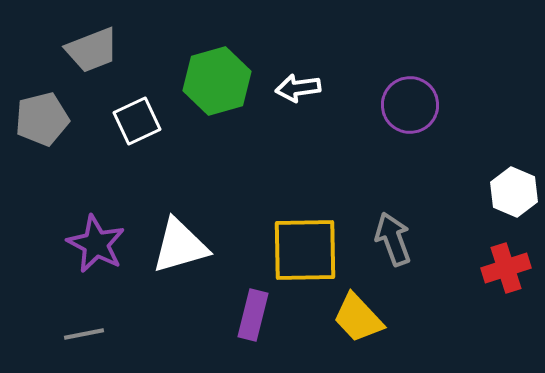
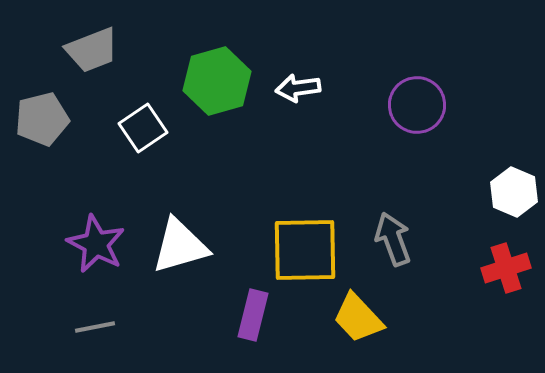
purple circle: moved 7 px right
white square: moved 6 px right, 7 px down; rotated 9 degrees counterclockwise
gray line: moved 11 px right, 7 px up
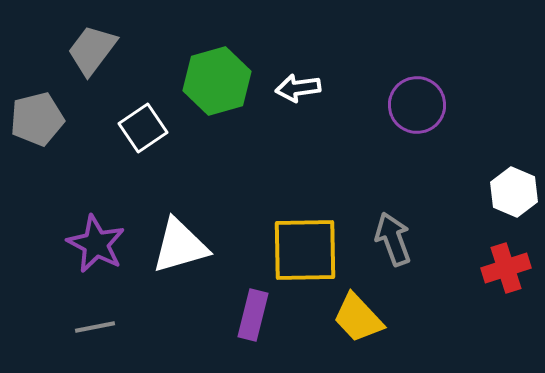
gray trapezoid: rotated 148 degrees clockwise
gray pentagon: moved 5 px left
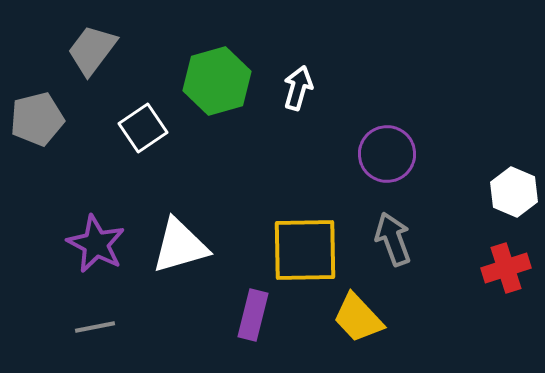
white arrow: rotated 114 degrees clockwise
purple circle: moved 30 px left, 49 px down
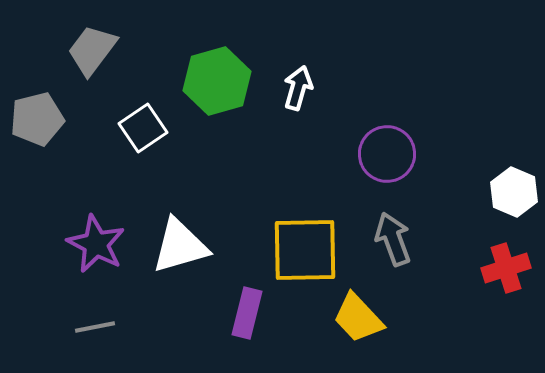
purple rectangle: moved 6 px left, 2 px up
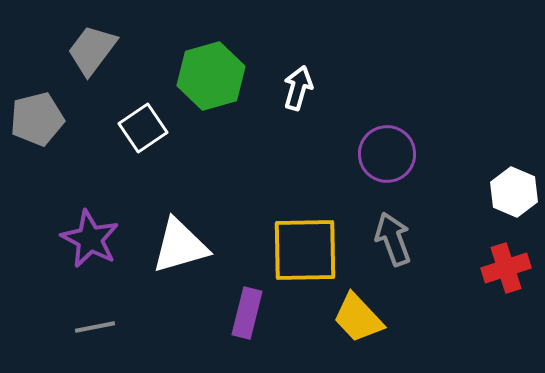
green hexagon: moved 6 px left, 5 px up
purple star: moved 6 px left, 5 px up
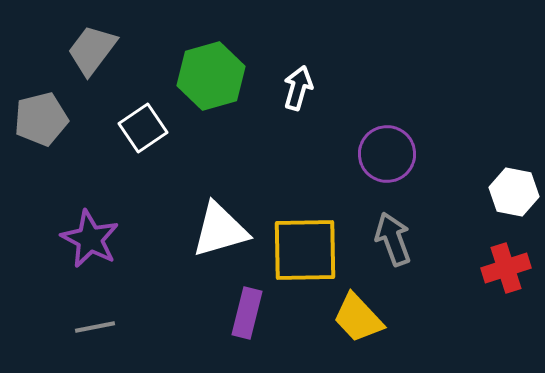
gray pentagon: moved 4 px right
white hexagon: rotated 12 degrees counterclockwise
white triangle: moved 40 px right, 16 px up
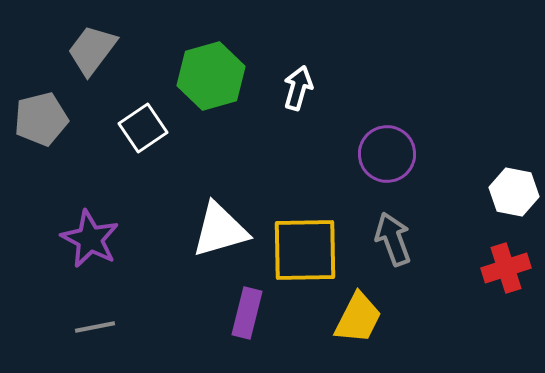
yellow trapezoid: rotated 110 degrees counterclockwise
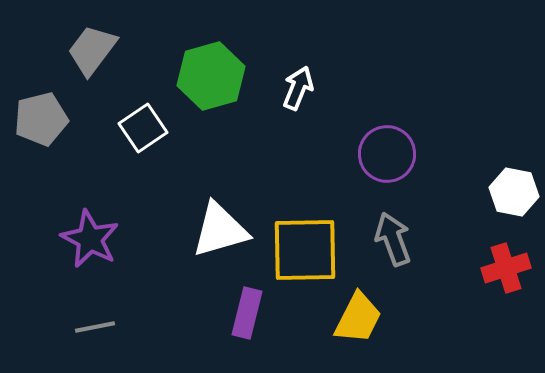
white arrow: rotated 6 degrees clockwise
